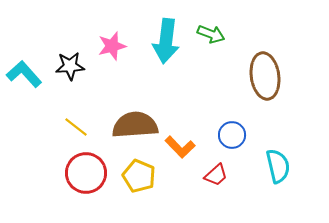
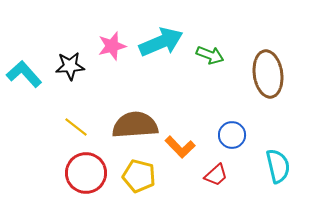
green arrow: moved 1 px left, 21 px down
cyan arrow: moved 5 px left, 1 px down; rotated 120 degrees counterclockwise
brown ellipse: moved 3 px right, 2 px up
yellow pentagon: rotated 8 degrees counterclockwise
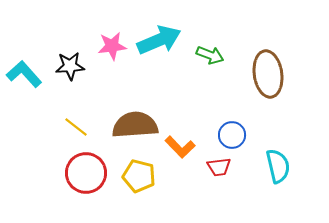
cyan arrow: moved 2 px left, 2 px up
pink star: rotated 8 degrees clockwise
red trapezoid: moved 3 px right, 8 px up; rotated 35 degrees clockwise
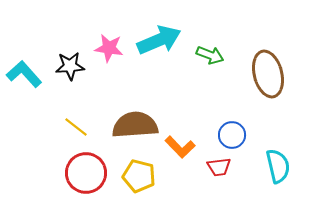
pink star: moved 3 px left, 2 px down; rotated 16 degrees clockwise
brown ellipse: rotated 6 degrees counterclockwise
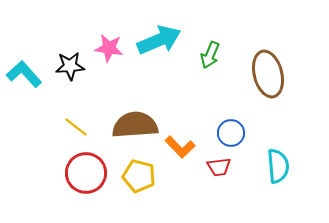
green arrow: rotated 92 degrees clockwise
blue circle: moved 1 px left, 2 px up
cyan semicircle: rotated 8 degrees clockwise
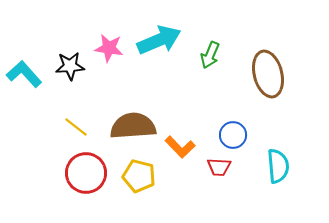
brown semicircle: moved 2 px left, 1 px down
blue circle: moved 2 px right, 2 px down
red trapezoid: rotated 10 degrees clockwise
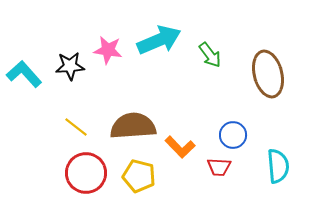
pink star: moved 1 px left, 2 px down
green arrow: rotated 60 degrees counterclockwise
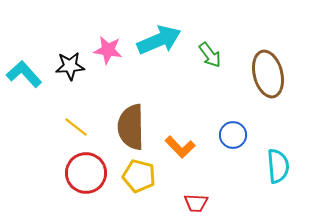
brown semicircle: moved 2 px left, 1 px down; rotated 87 degrees counterclockwise
red trapezoid: moved 23 px left, 36 px down
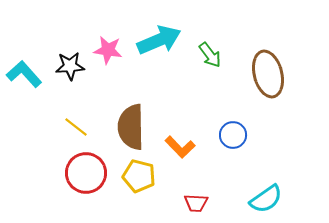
cyan semicircle: moved 12 px left, 33 px down; rotated 60 degrees clockwise
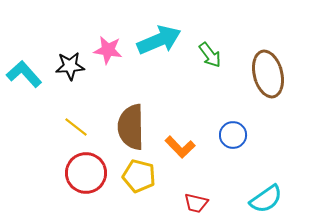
red trapezoid: rotated 10 degrees clockwise
